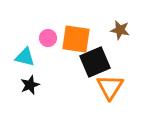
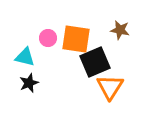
black star: moved 1 px left, 2 px up
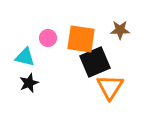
brown star: rotated 12 degrees counterclockwise
orange square: moved 5 px right
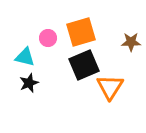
brown star: moved 11 px right, 12 px down
orange square: moved 7 px up; rotated 24 degrees counterclockwise
black square: moved 11 px left, 3 px down
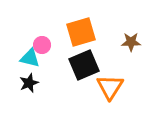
pink circle: moved 6 px left, 7 px down
cyan triangle: moved 5 px right, 1 px down
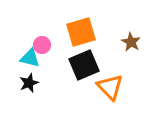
brown star: rotated 30 degrees clockwise
orange triangle: rotated 16 degrees counterclockwise
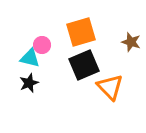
brown star: rotated 12 degrees counterclockwise
